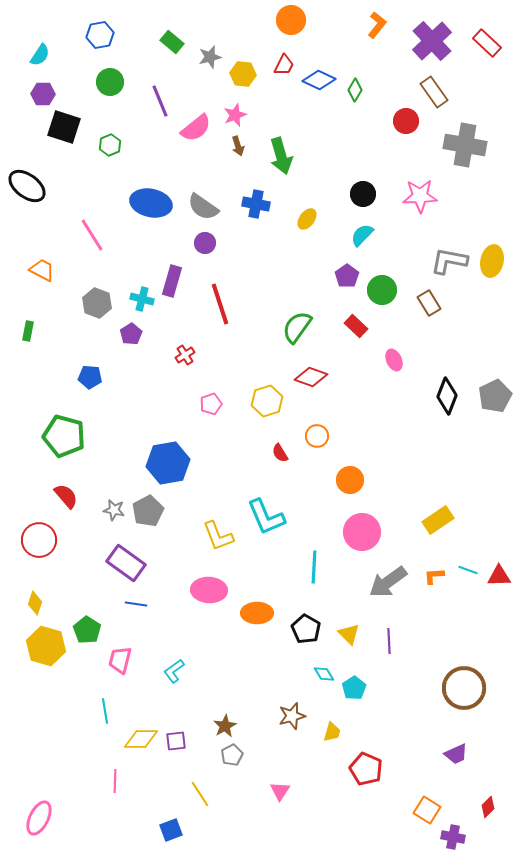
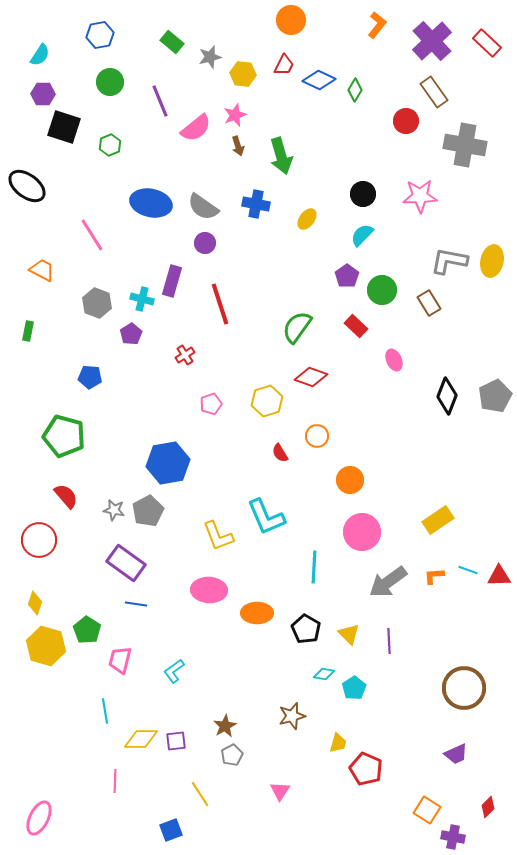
cyan diamond at (324, 674): rotated 50 degrees counterclockwise
yellow trapezoid at (332, 732): moved 6 px right, 11 px down
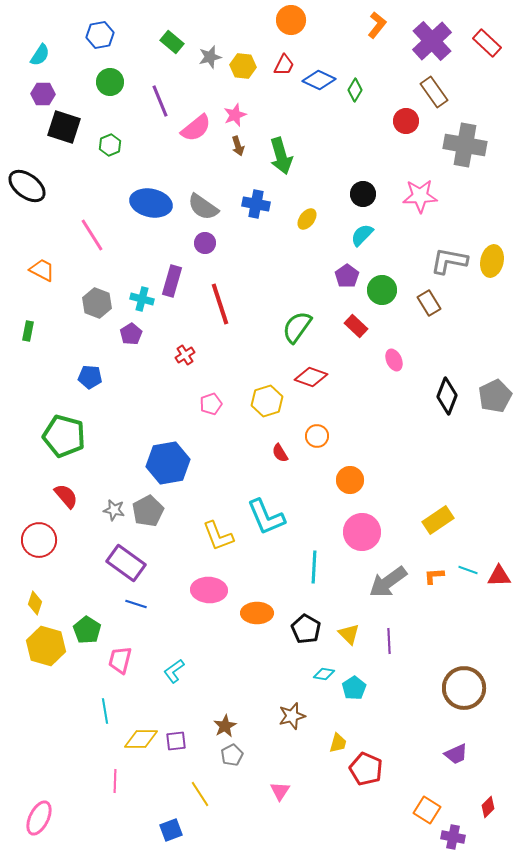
yellow hexagon at (243, 74): moved 8 px up
blue line at (136, 604): rotated 10 degrees clockwise
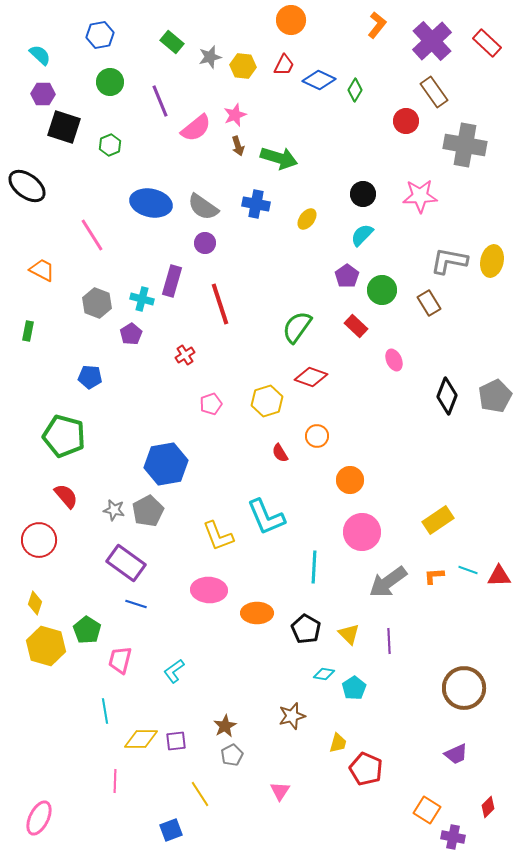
cyan semicircle at (40, 55): rotated 80 degrees counterclockwise
green arrow at (281, 156): moved 2 px left, 2 px down; rotated 57 degrees counterclockwise
blue hexagon at (168, 463): moved 2 px left, 1 px down
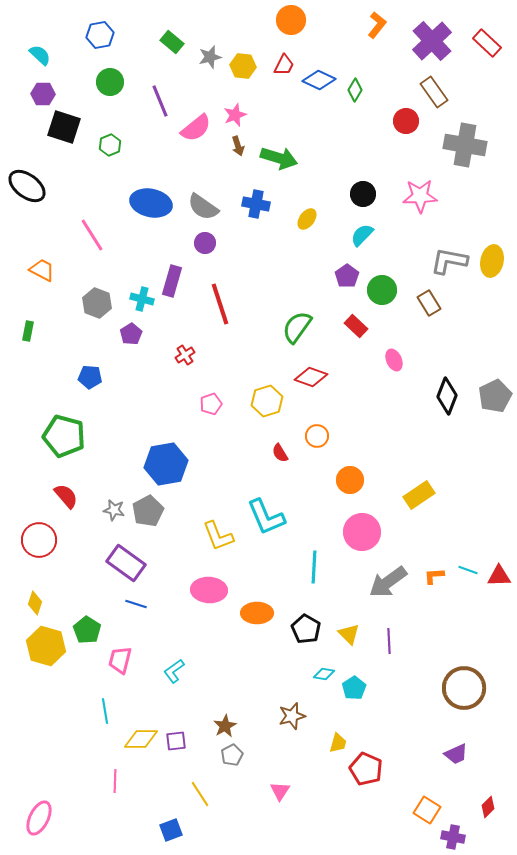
yellow rectangle at (438, 520): moved 19 px left, 25 px up
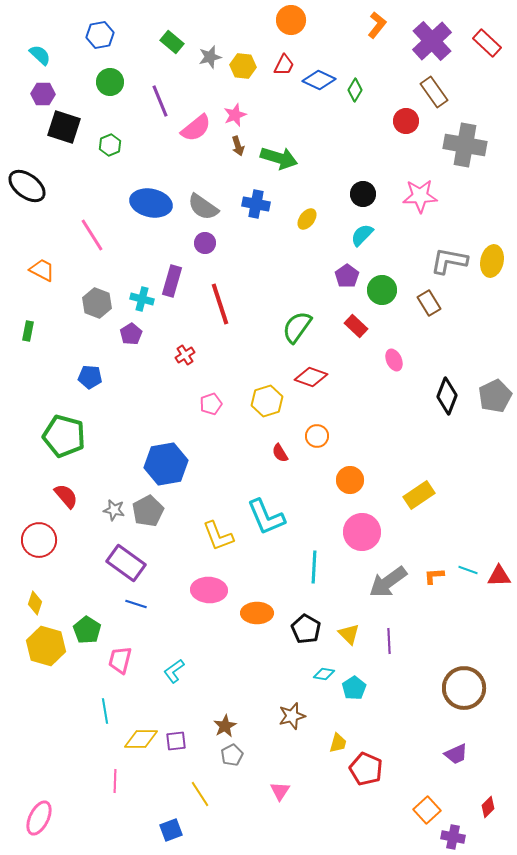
orange square at (427, 810): rotated 16 degrees clockwise
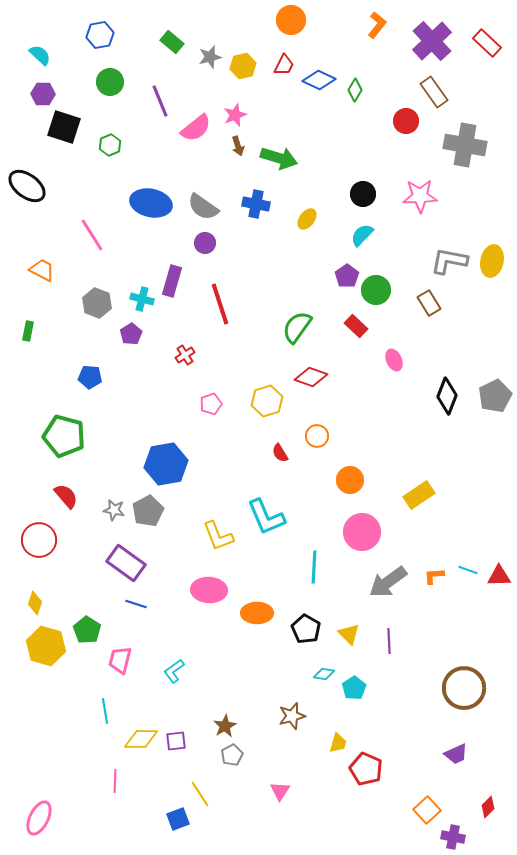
yellow hexagon at (243, 66): rotated 20 degrees counterclockwise
green circle at (382, 290): moved 6 px left
blue square at (171, 830): moved 7 px right, 11 px up
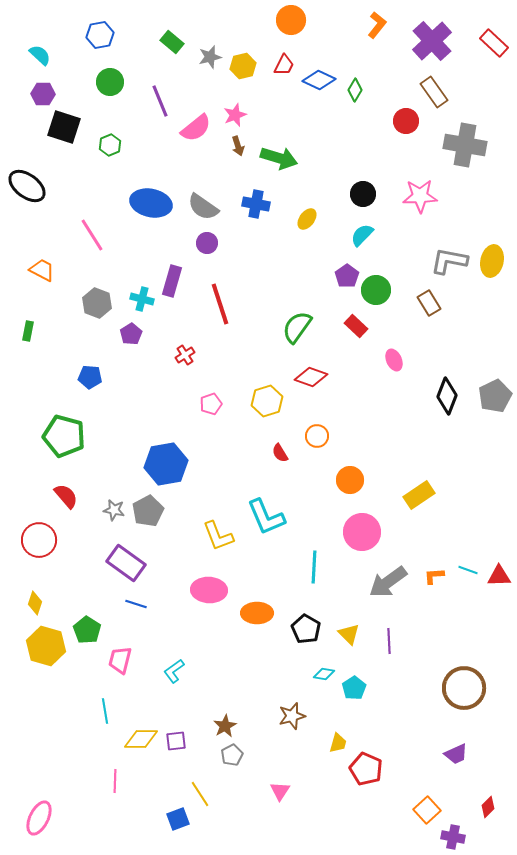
red rectangle at (487, 43): moved 7 px right
purple circle at (205, 243): moved 2 px right
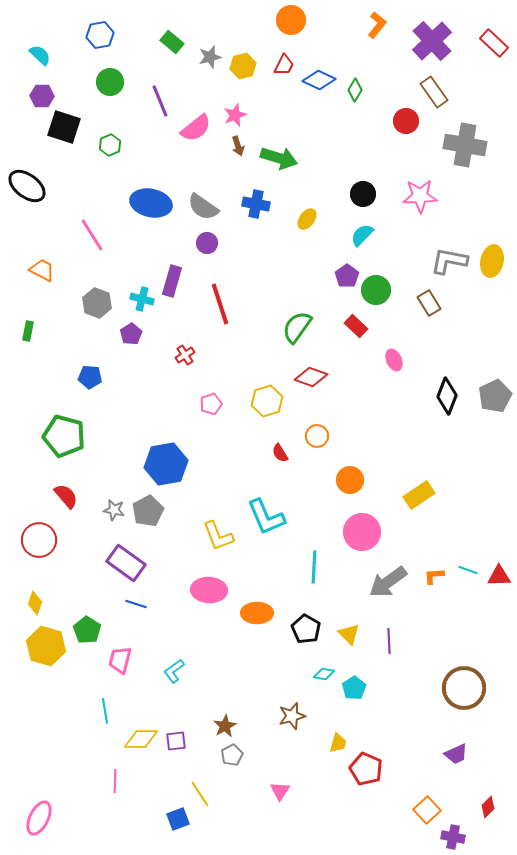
purple hexagon at (43, 94): moved 1 px left, 2 px down
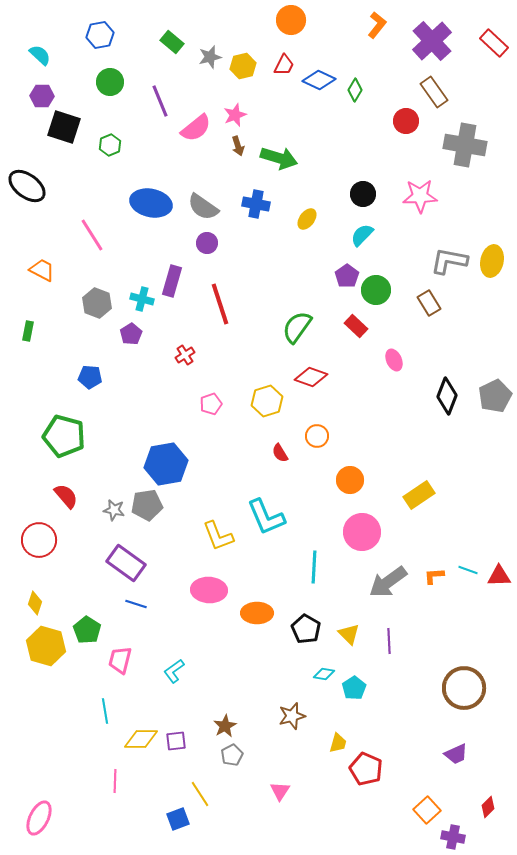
gray pentagon at (148, 511): moved 1 px left, 6 px up; rotated 20 degrees clockwise
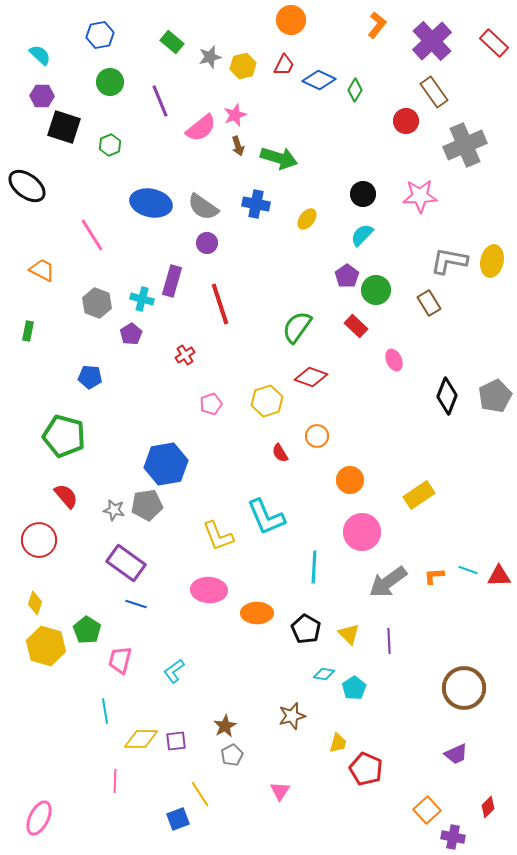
pink semicircle at (196, 128): moved 5 px right
gray cross at (465, 145): rotated 33 degrees counterclockwise
